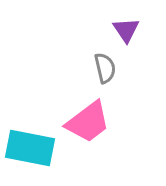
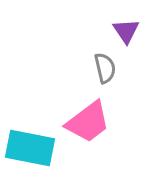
purple triangle: moved 1 px down
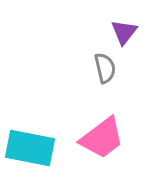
purple triangle: moved 2 px left, 1 px down; rotated 12 degrees clockwise
pink trapezoid: moved 14 px right, 16 px down
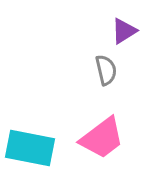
purple triangle: moved 1 px up; rotated 20 degrees clockwise
gray semicircle: moved 1 px right, 2 px down
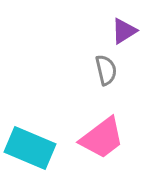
cyan rectangle: rotated 12 degrees clockwise
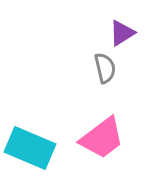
purple triangle: moved 2 px left, 2 px down
gray semicircle: moved 1 px left, 2 px up
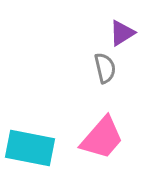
pink trapezoid: rotated 12 degrees counterclockwise
cyan rectangle: rotated 12 degrees counterclockwise
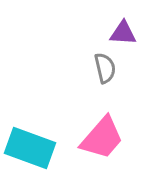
purple triangle: moved 1 px right; rotated 36 degrees clockwise
cyan rectangle: rotated 9 degrees clockwise
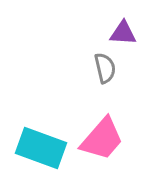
pink trapezoid: moved 1 px down
cyan rectangle: moved 11 px right
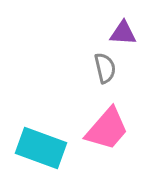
pink trapezoid: moved 5 px right, 10 px up
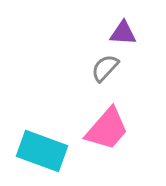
gray semicircle: rotated 124 degrees counterclockwise
cyan rectangle: moved 1 px right, 3 px down
